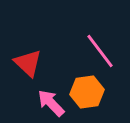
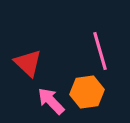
pink line: rotated 21 degrees clockwise
pink arrow: moved 2 px up
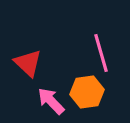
pink line: moved 1 px right, 2 px down
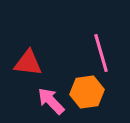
red triangle: rotated 36 degrees counterclockwise
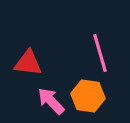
pink line: moved 1 px left
orange hexagon: moved 1 px right, 4 px down; rotated 16 degrees clockwise
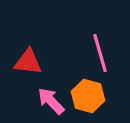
red triangle: moved 1 px up
orange hexagon: rotated 8 degrees clockwise
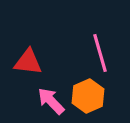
orange hexagon: rotated 20 degrees clockwise
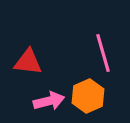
pink line: moved 3 px right
pink arrow: moved 2 px left; rotated 120 degrees clockwise
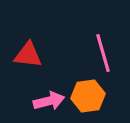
red triangle: moved 7 px up
orange hexagon: rotated 16 degrees clockwise
